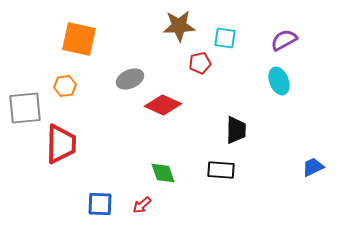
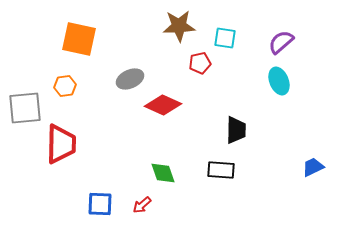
purple semicircle: moved 3 px left, 2 px down; rotated 12 degrees counterclockwise
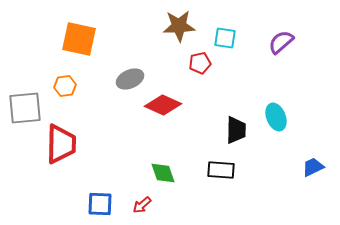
cyan ellipse: moved 3 px left, 36 px down
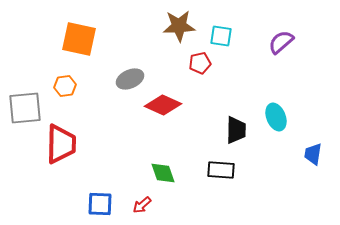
cyan square: moved 4 px left, 2 px up
blue trapezoid: moved 13 px up; rotated 55 degrees counterclockwise
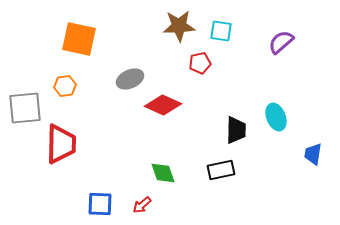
cyan square: moved 5 px up
black rectangle: rotated 16 degrees counterclockwise
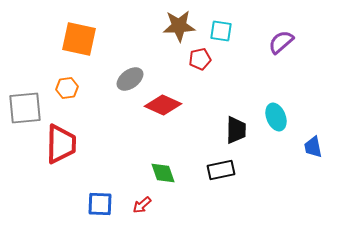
red pentagon: moved 4 px up
gray ellipse: rotated 12 degrees counterclockwise
orange hexagon: moved 2 px right, 2 px down
blue trapezoid: moved 7 px up; rotated 20 degrees counterclockwise
